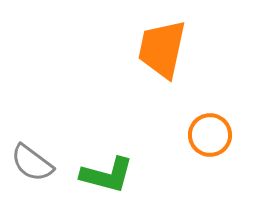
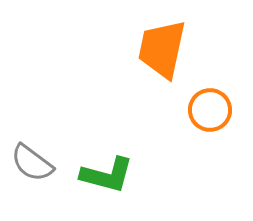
orange circle: moved 25 px up
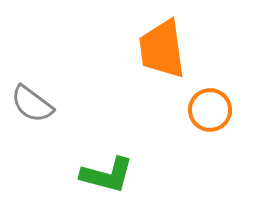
orange trapezoid: rotated 20 degrees counterclockwise
gray semicircle: moved 59 px up
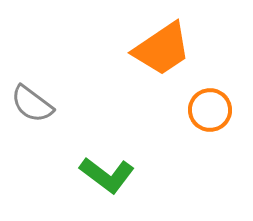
orange trapezoid: rotated 116 degrees counterclockwise
green L-shape: rotated 22 degrees clockwise
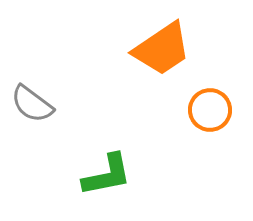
green L-shape: rotated 48 degrees counterclockwise
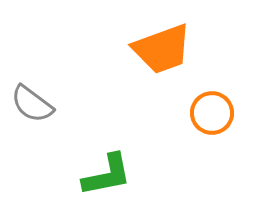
orange trapezoid: rotated 14 degrees clockwise
orange circle: moved 2 px right, 3 px down
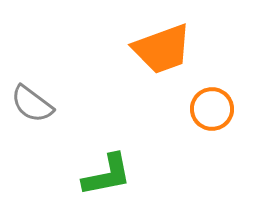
orange circle: moved 4 px up
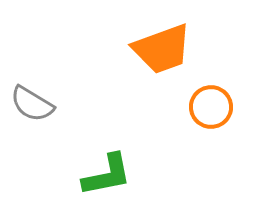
gray semicircle: rotated 6 degrees counterclockwise
orange circle: moved 1 px left, 2 px up
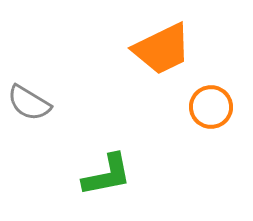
orange trapezoid: rotated 6 degrees counterclockwise
gray semicircle: moved 3 px left, 1 px up
